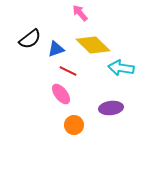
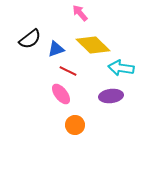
purple ellipse: moved 12 px up
orange circle: moved 1 px right
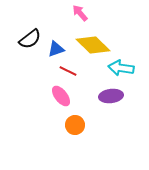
pink ellipse: moved 2 px down
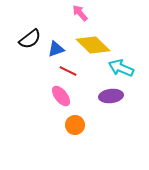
cyan arrow: rotated 15 degrees clockwise
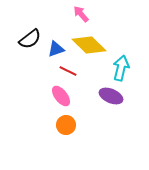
pink arrow: moved 1 px right, 1 px down
yellow diamond: moved 4 px left
cyan arrow: rotated 80 degrees clockwise
purple ellipse: rotated 30 degrees clockwise
orange circle: moved 9 px left
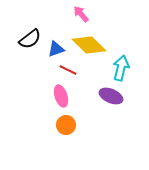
red line: moved 1 px up
pink ellipse: rotated 20 degrees clockwise
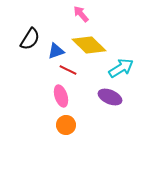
black semicircle: rotated 20 degrees counterclockwise
blue triangle: moved 2 px down
cyan arrow: rotated 45 degrees clockwise
purple ellipse: moved 1 px left, 1 px down
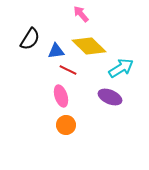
yellow diamond: moved 1 px down
blue triangle: rotated 12 degrees clockwise
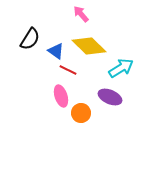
blue triangle: rotated 42 degrees clockwise
orange circle: moved 15 px right, 12 px up
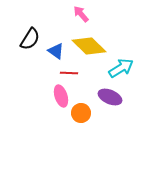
red line: moved 1 px right, 3 px down; rotated 24 degrees counterclockwise
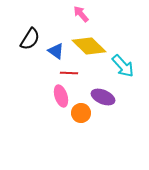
cyan arrow: moved 2 px right, 2 px up; rotated 80 degrees clockwise
purple ellipse: moved 7 px left
